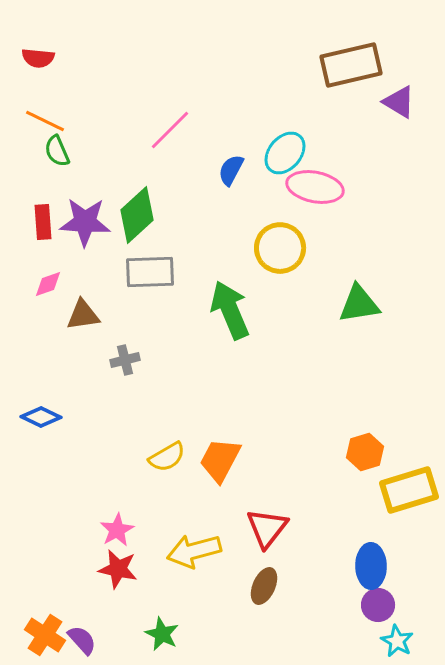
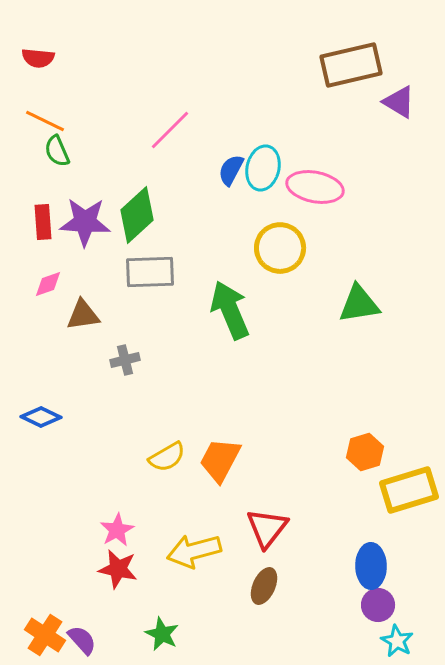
cyan ellipse: moved 22 px left, 15 px down; rotated 27 degrees counterclockwise
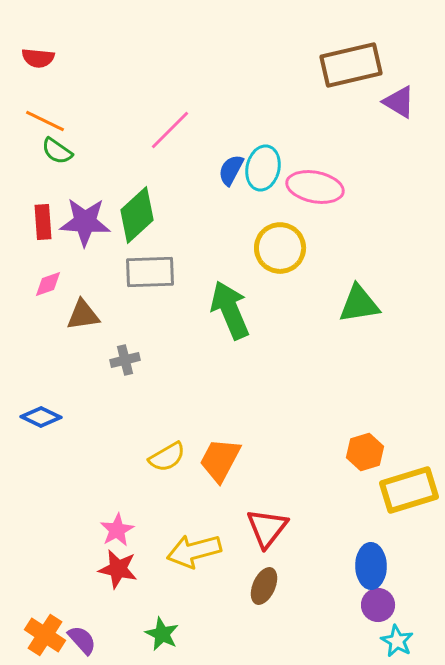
green semicircle: rotated 32 degrees counterclockwise
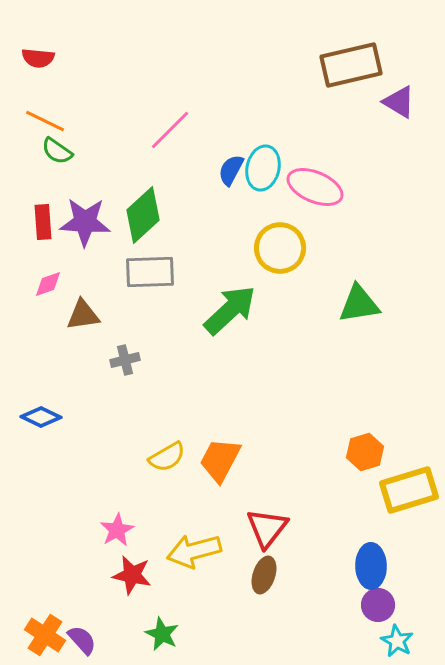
pink ellipse: rotated 12 degrees clockwise
green diamond: moved 6 px right
green arrow: rotated 70 degrees clockwise
red star: moved 14 px right, 6 px down
brown ellipse: moved 11 px up; rotated 6 degrees counterclockwise
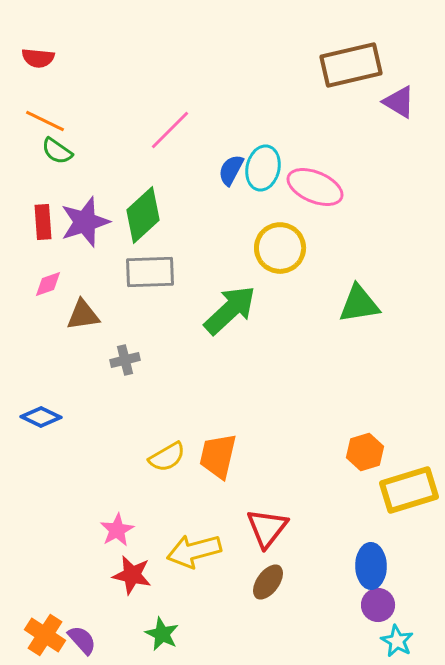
purple star: rotated 21 degrees counterclockwise
orange trapezoid: moved 2 px left, 4 px up; rotated 15 degrees counterclockwise
brown ellipse: moved 4 px right, 7 px down; rotated 18 degrees clockwise
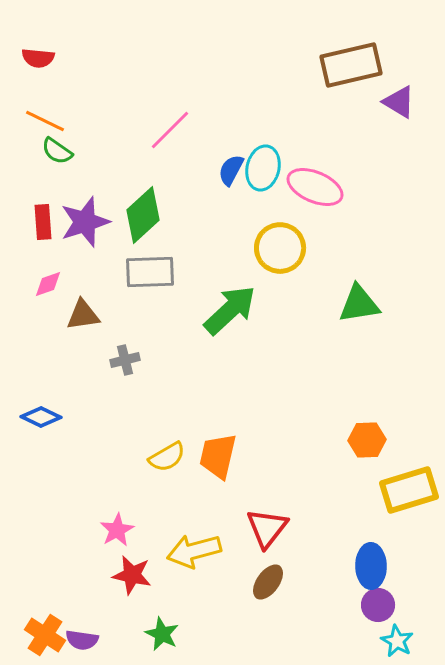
orange hexagon: moved 2 px right, 12 px up; rotated 15 degrees clockwise
purple semicircle: rotated 140 degrees clockwise
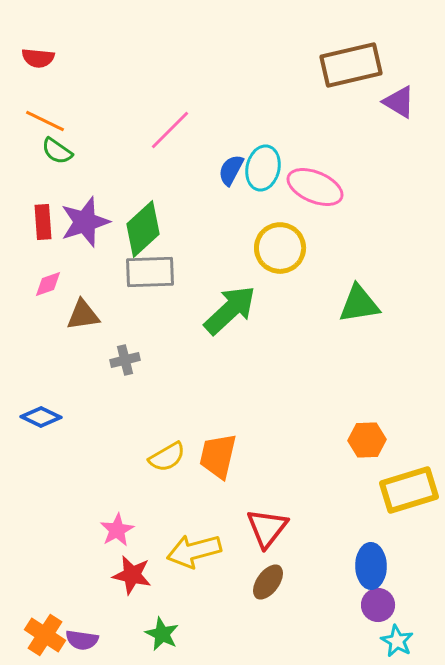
green diamond: moved 14 px down
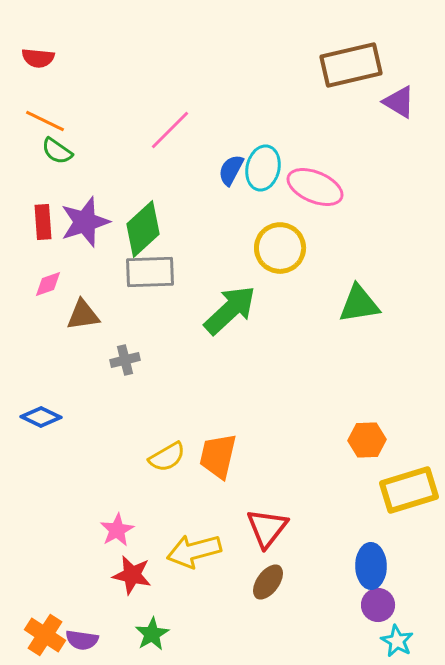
green star: moved 10 px left; rotated 16 degrees clockwise
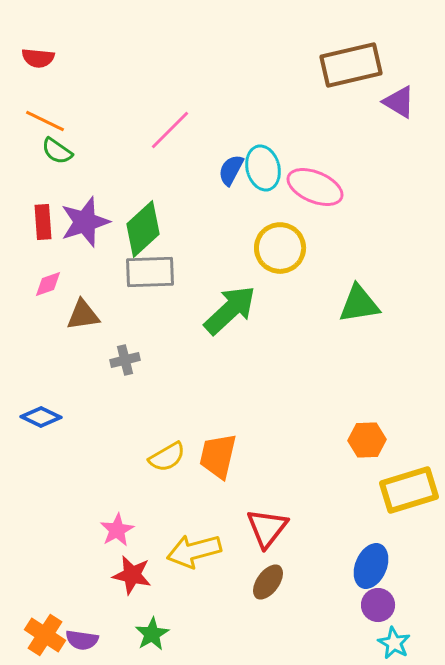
cyan ellipse: rotated 27 degrees counterclockwise
blue ellipse: rotated 24 degrees clockwise
cyan star: moved 3 px left, 2 px down
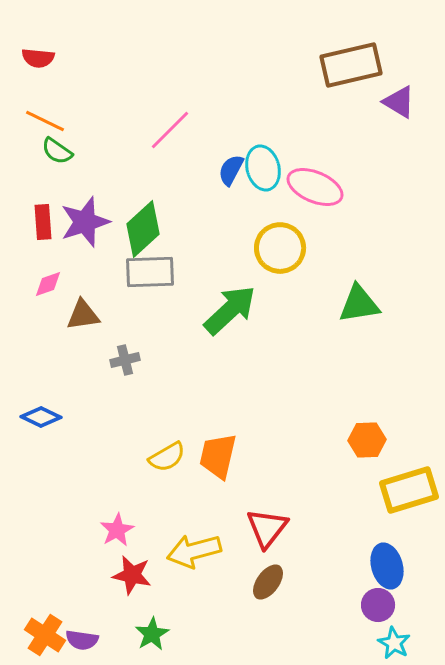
blue ellipse: moved 16 px right; rotated 39 degrees counterclockwise
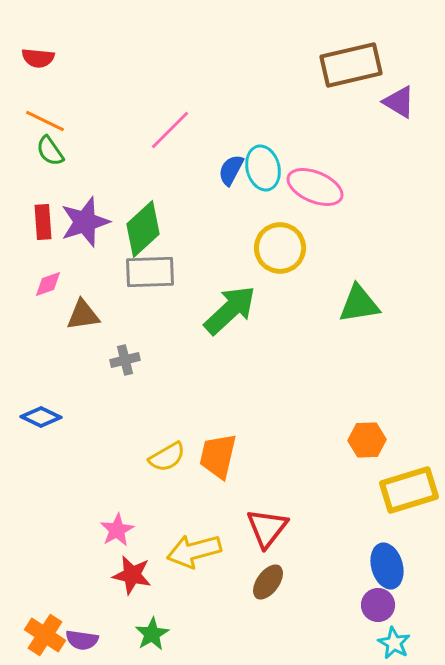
green semicircle: moved 7 px left; rotated 20 degrees clockwise
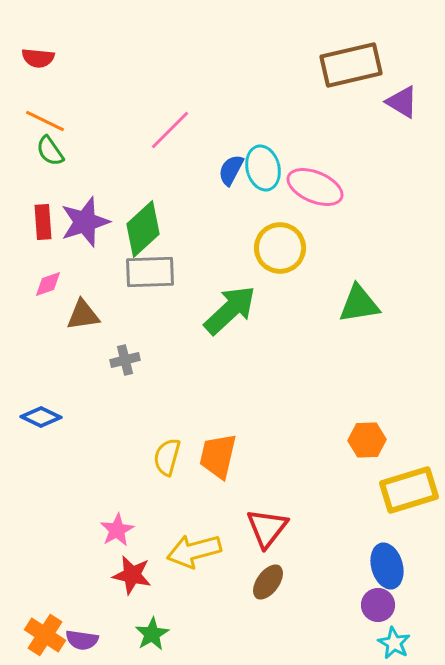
purple triangle: moved 3 px right
yellow semicircle: rotated 135 degrees clockwise
